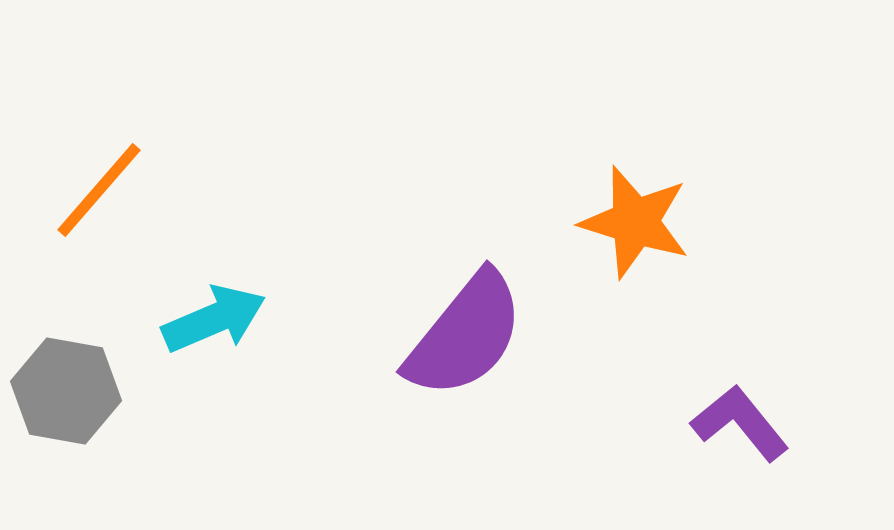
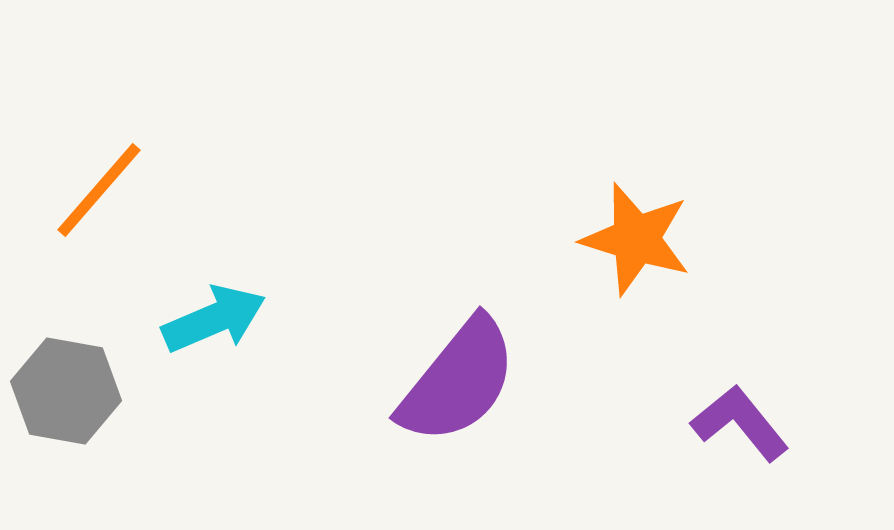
orange star: moved 1 px right, 17 px down
purple semicircle: moved 7 px left, 46 px down
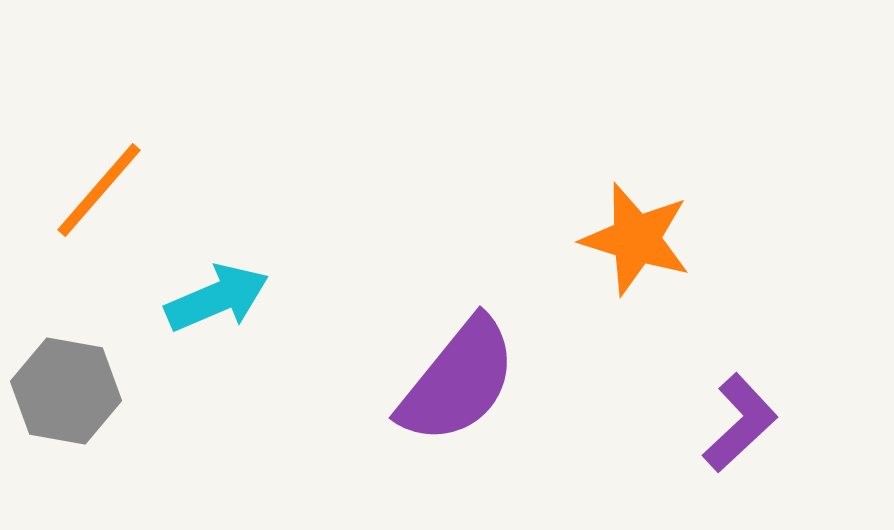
cyan arrow: moved 3 px right, 21 px up
purple L-shape: rotated 86 degrees clockwise
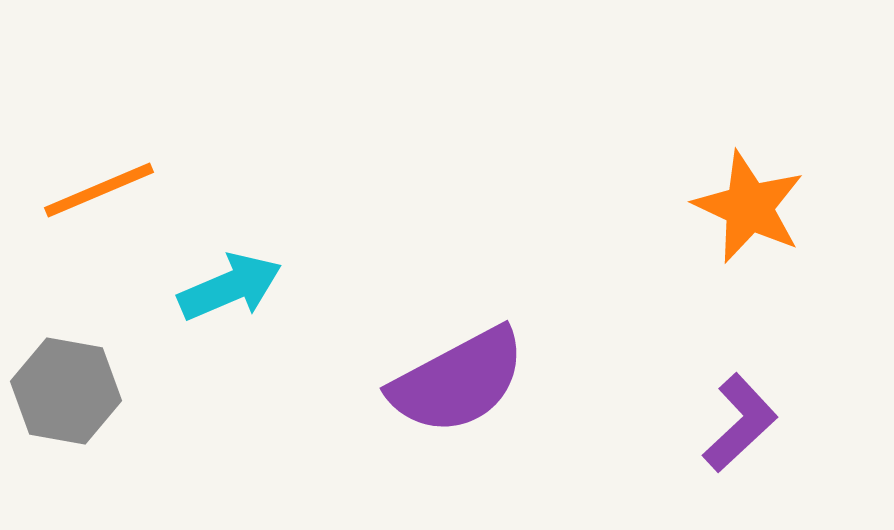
orange line: rotated 26 degrees clockwise
orange star: moved 113 px right, 32 px up; rotated 8 degrees clockwise
cyan arrow: moved 13 px right, 11 px up
purple semicircle: rotated 23 degrees clockwise
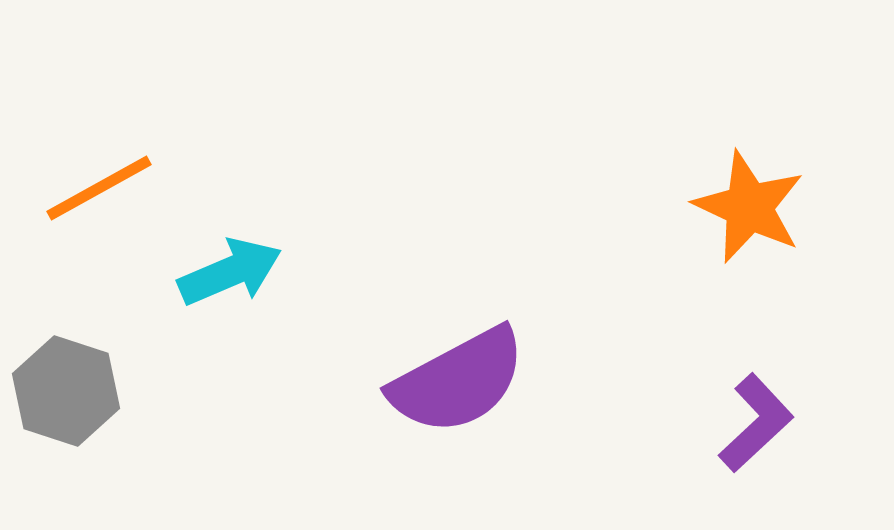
orange line: moved 2 px up; rotated 6 degrees counterclockwise
cyan arrow: moved 15 px up
gray hexagon: rotated 8 degrees clockwise
purple L-shape: moved 16 px right
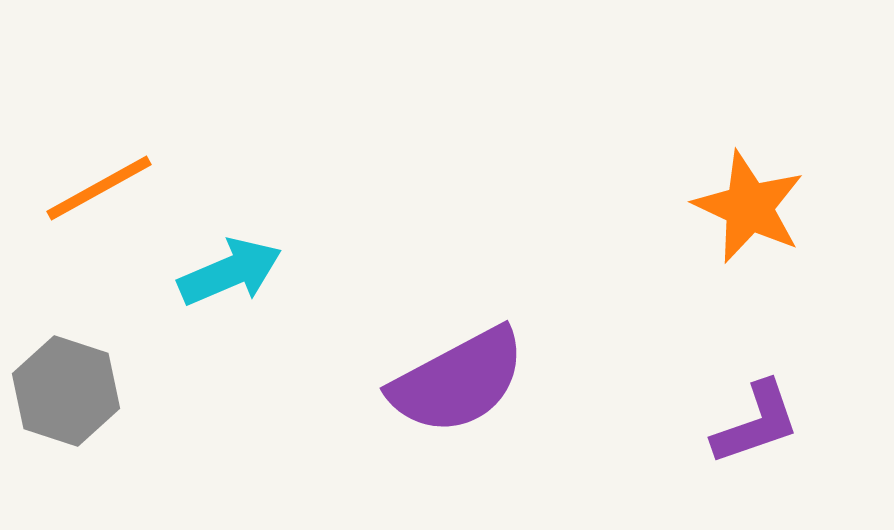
purple L-shape: rotated 24 degrees clockwise
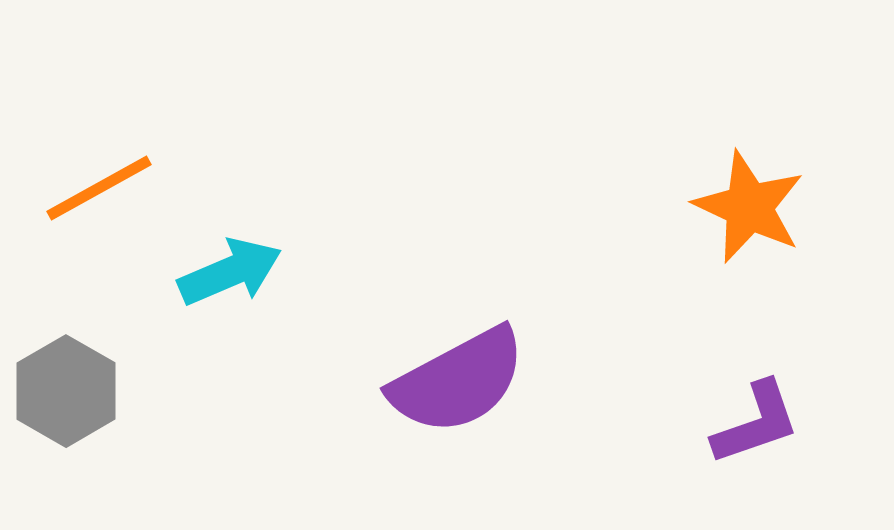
gray hexagon: rotated 12 degrees clockwise
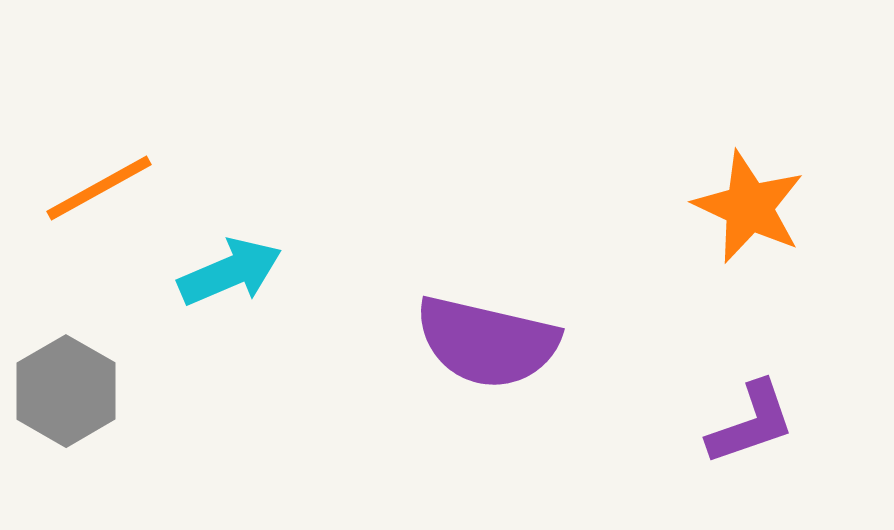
purple semicircle: moved 29 px right, 39 px up; rotated 41 degrees clockwise
purple L-shape: moved 5 px left
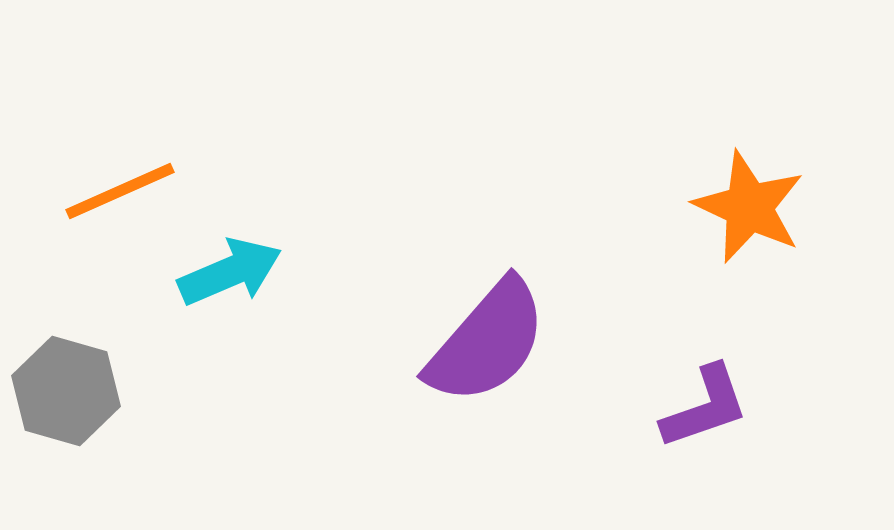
orange line: moved 21 px right, 3 px down; rotated 5 degrees clockwise
purple semicircle: rotated 62 degrees counterclockwise
gray hexagon: rotated 14 degrees counterclockwise
purple L-shape: moved 46 px left, 16 px up
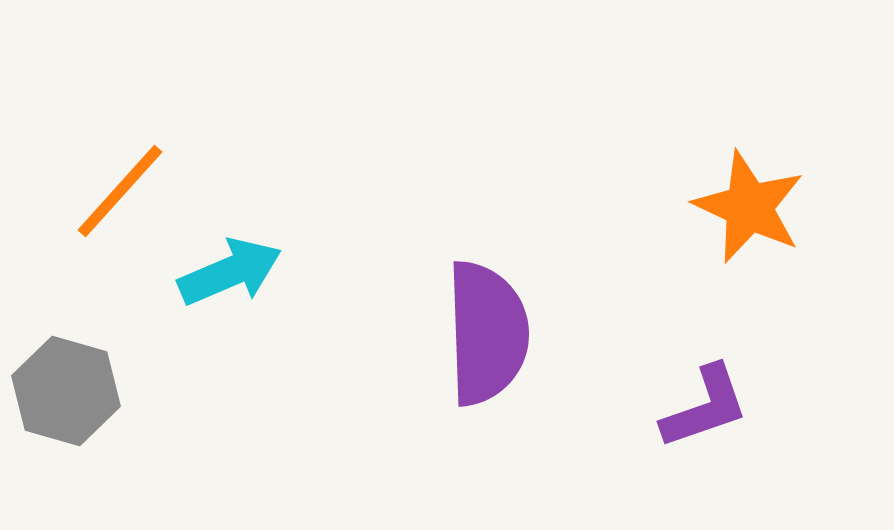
orange line: rotated 24 degrees counterclockwise
purple semicircle: moved 9 px up; rotated 43 degrees counterclockwise
